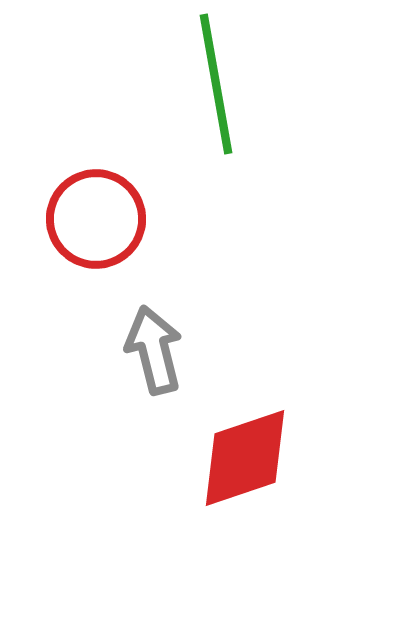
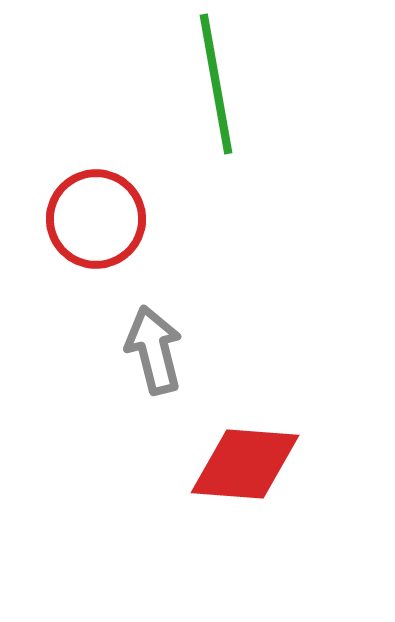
red diamond: moved 6 px down; rotated 23 degrees clockwise
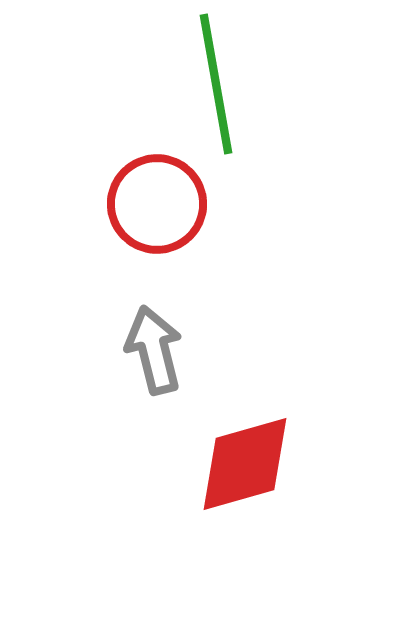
red circle: moved 61 px right, 15 px up
red diamond: rotated 20 degrees counterclockwise
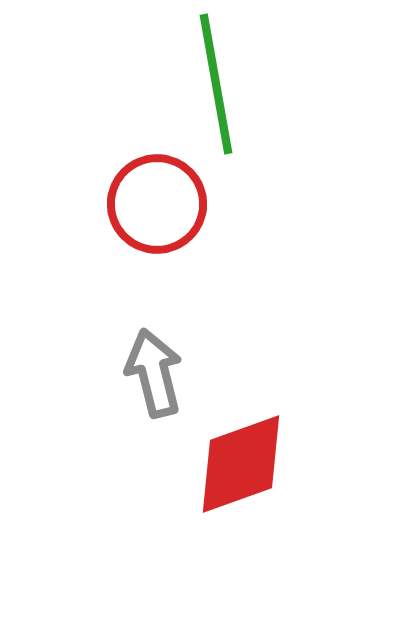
gray arrow: moved 23 px down
red diamond: moved 4 px left; rotated 4 degrees counterclockwise
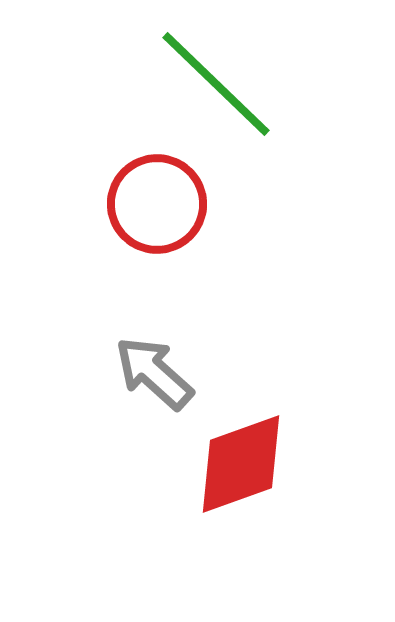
green line: rotated 36 degrees counterclockwise
gray arrow: rotated 34 degrees counterclockwise
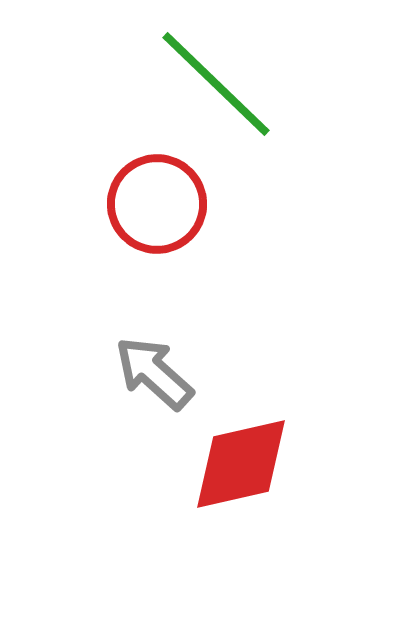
red diamond: rotated 7 degrees clockwise
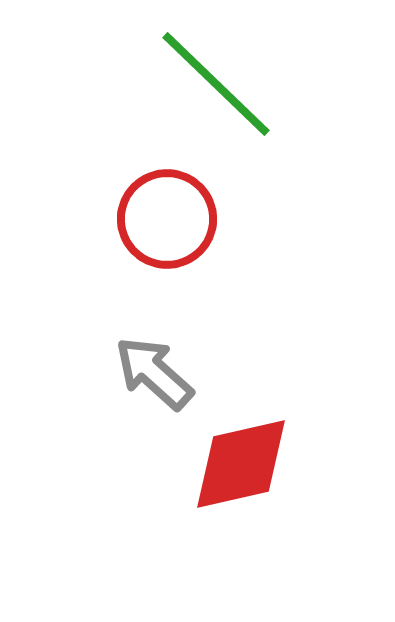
red circle: moved 10 px right, 15 px down
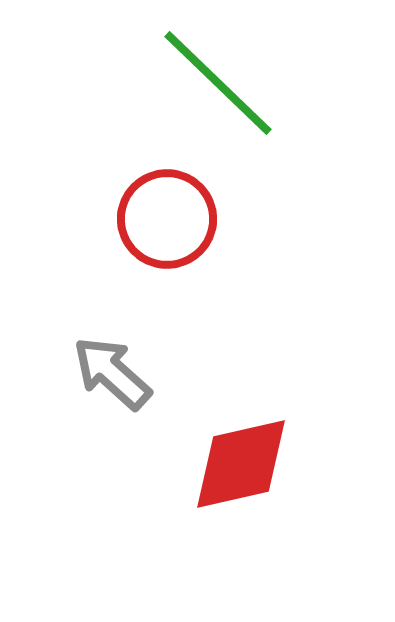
green line: moved 2 px right, 1 px up
gray arrow: moved 42 px left
